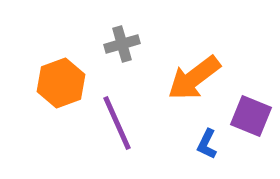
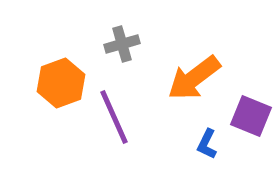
purple line: moved 3 px left, 6 px up
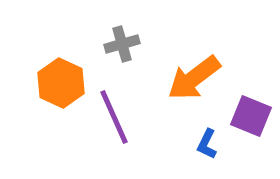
orange hexagon: rotated 15 degrees counterclockwise
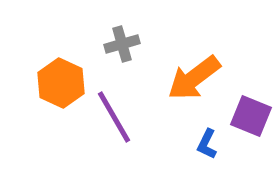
purple line: rotated 6 degrees counterclockwise
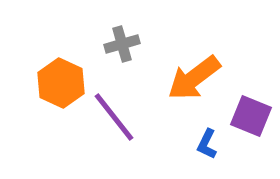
purple line: rotated 8 degrees counterclockwise
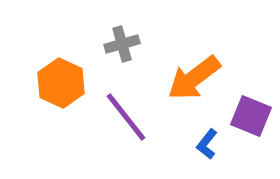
purple line: moved 12 px right
blue L-shape: rotated 12 degrees clockwise
